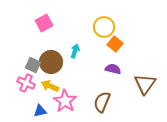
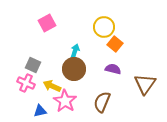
pink square: moved 3 px right
brown circle: moved 23 px right, 7 px down
yellow arrow: moved 2 px right
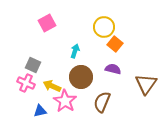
brown circle: moved 7 px right, 8 px down
brown triangle: moved 1 px right
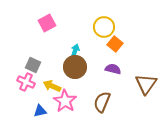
brown circle: moved 6 px left, 10 px up
pink cross: moved 1 px up
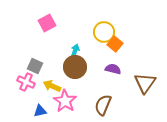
yellow circle: moved 5 px down
gray square: moved 2 px right, 1 px down
brown triangle: moved 1 px left, 1 px up
brown semicircle: moved 1 px right, 3 px down
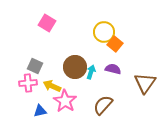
pink square: rotated 30 degrees counterclockwise
cyan arrow: moved 16 px right, 21 px down
pink cross: moved 2 px right, 1 px down; rotated 30 degrees counterclockwise
brown semicircle: rotated 20 degrees clockwise
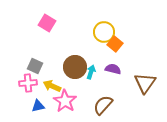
blue triangle: moved 2 px left, 5 px up
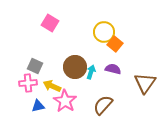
pink square: moved 3 px right
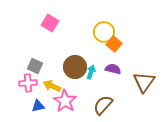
orange square: moved 1 px left
brown triangle: moved 1 px left, 1 px up
